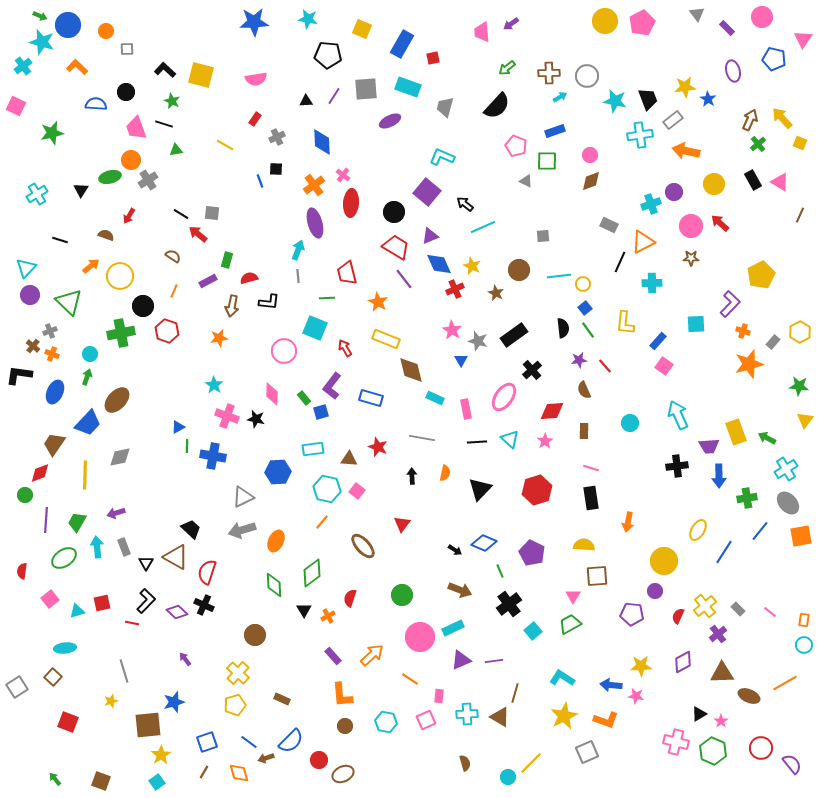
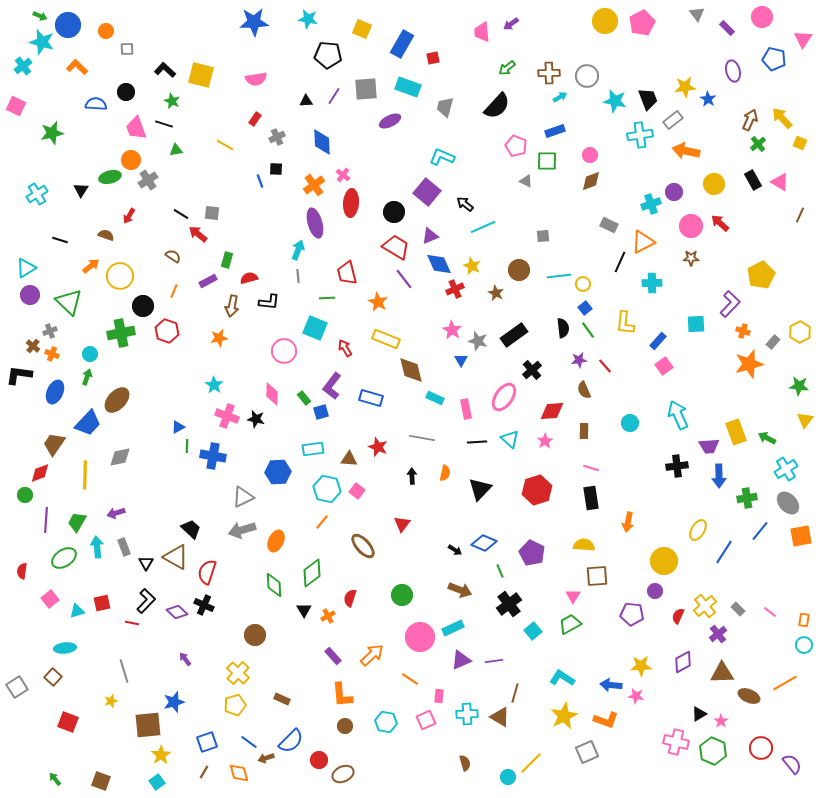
cyan triangle at (26, 268): rotated 15 degrees clockwise
pink square at (664, 366): rotated 18 degrees clockwise
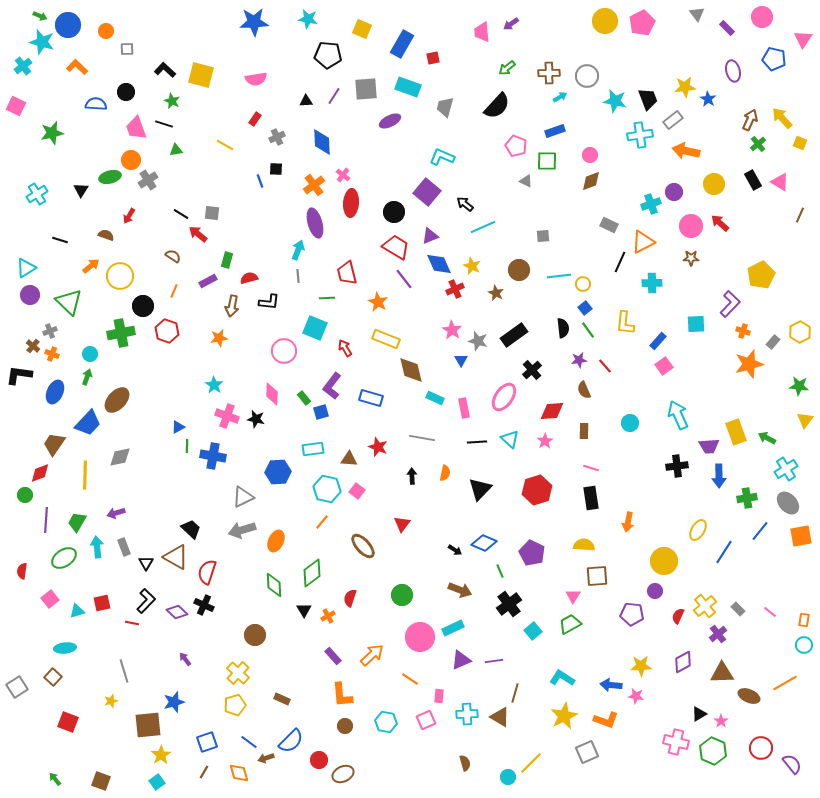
pink rectangle at (466, 409): moved 2 px left, 1 px up
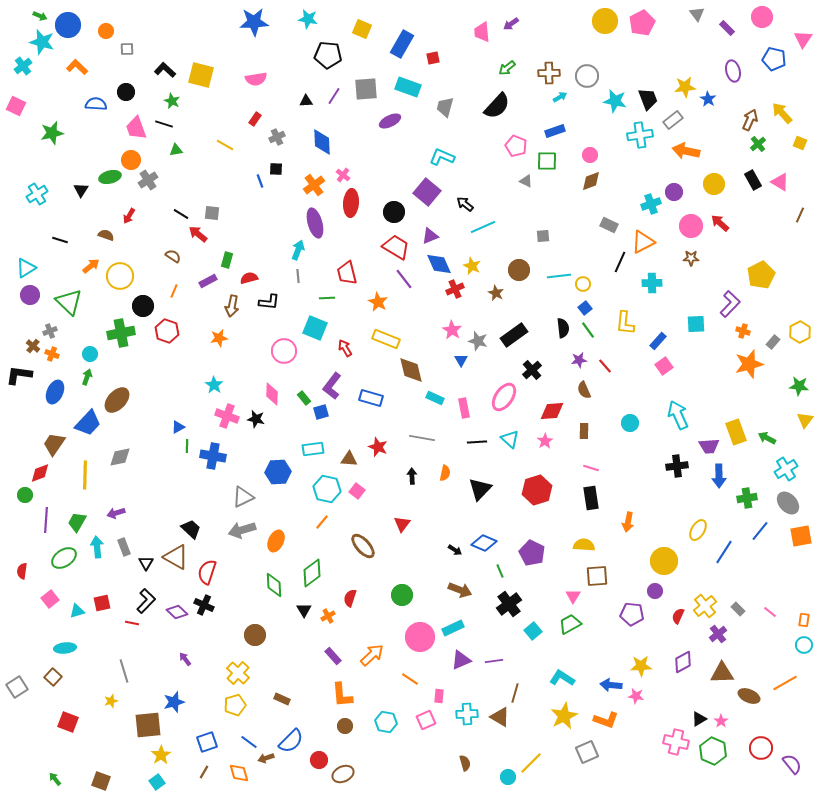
yellow arrow at (782, 118): moved 5 px up
black triangle at (699, 714): moved 5 px down
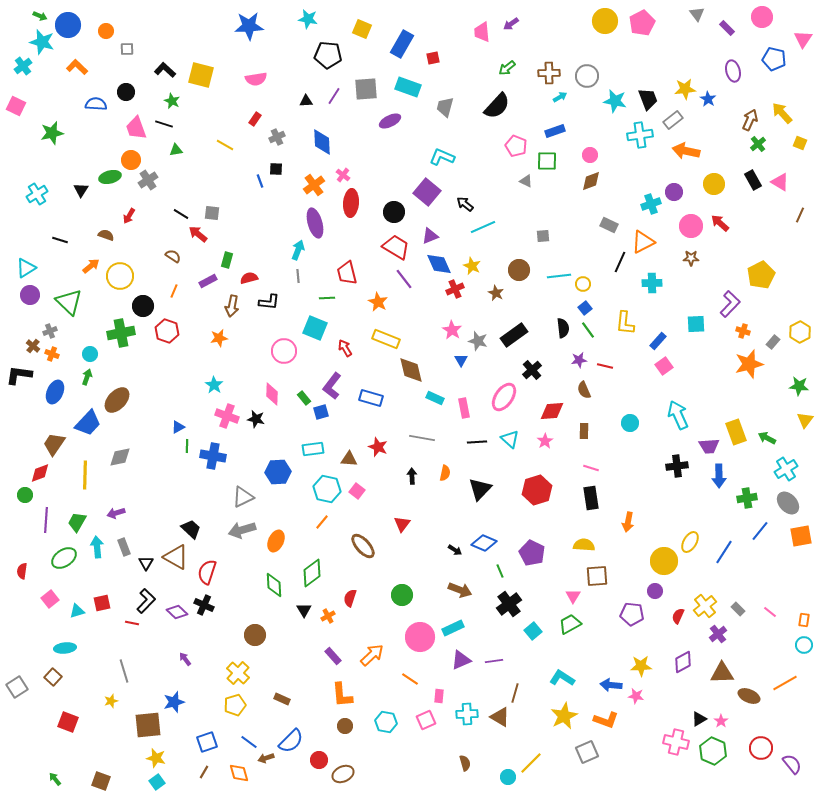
blue star at (254, 22): moved 5 px left, 4 px down
yellow star at (685, 87): moved 2 px down
red line at (605, 366): rotated 35 degrees counterclockwise
yellow ellipse at (698, 530): moved 8 px left, 12 px down
yellow star at (161, 755): moved 5 px left, 3 px down; rotated 24 degrees counterclockwise
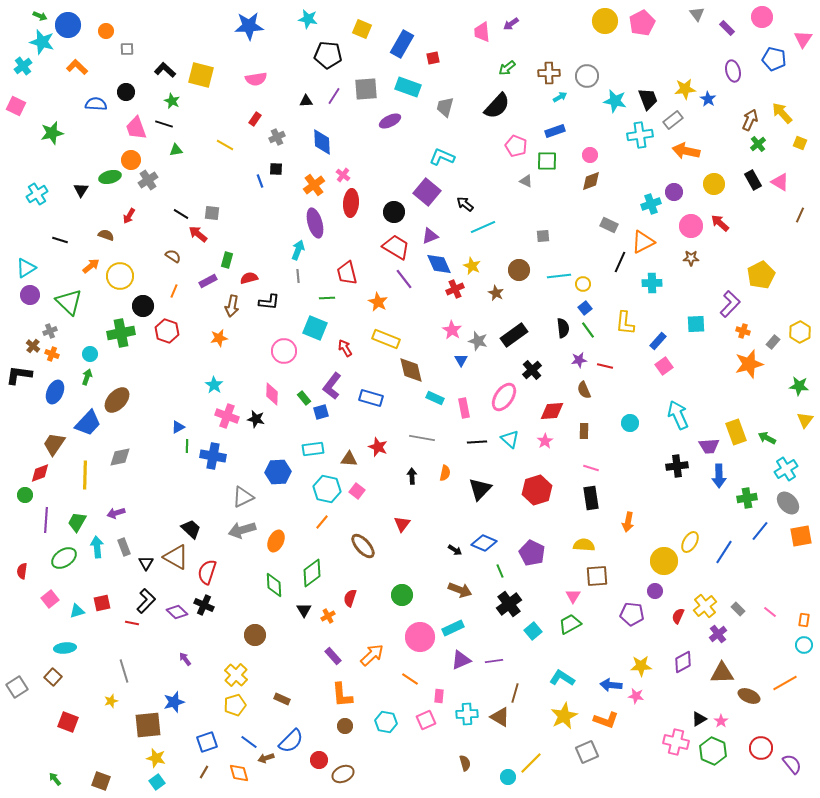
yellow cross at (238, 673): moved 2 px left, 2 px down
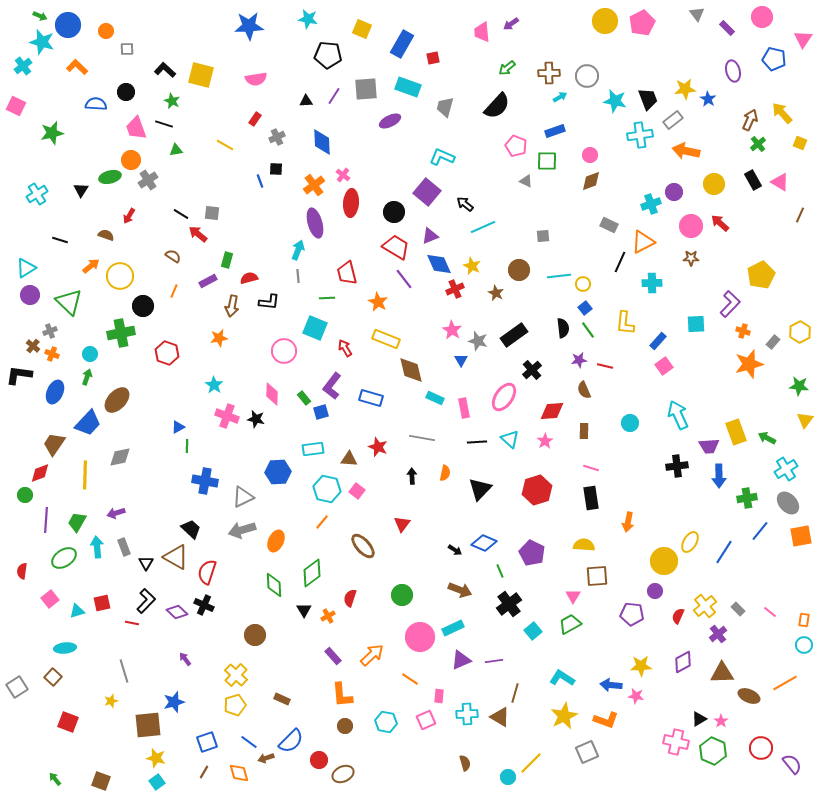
red hexagon at (167, 331): moved 22 px down
blue cross at (213, 456): moved 8 px left, 25 px down
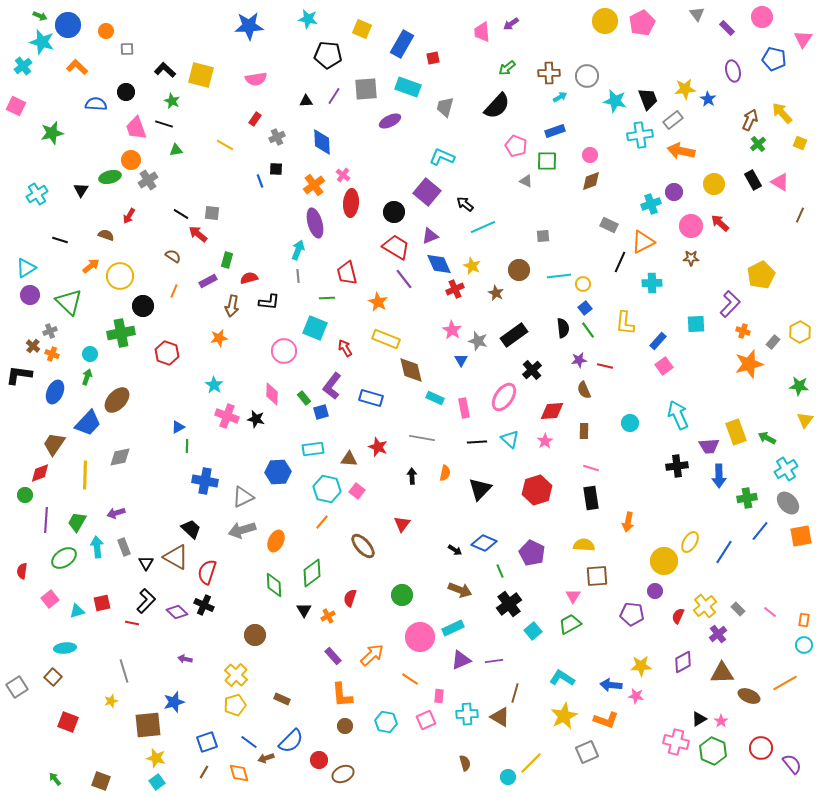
orange arrow at (686, 151): moved 5 px left
purple arrow at (185, 659): rotated 40 degrees counterclockwise
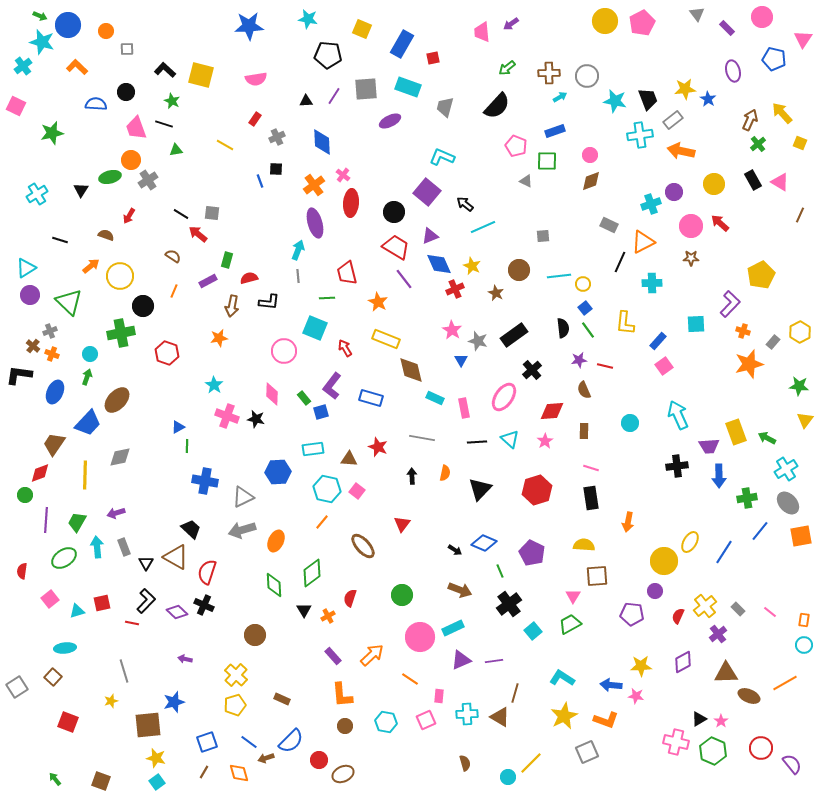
brown triangle at (722, 673): moved 4 px right
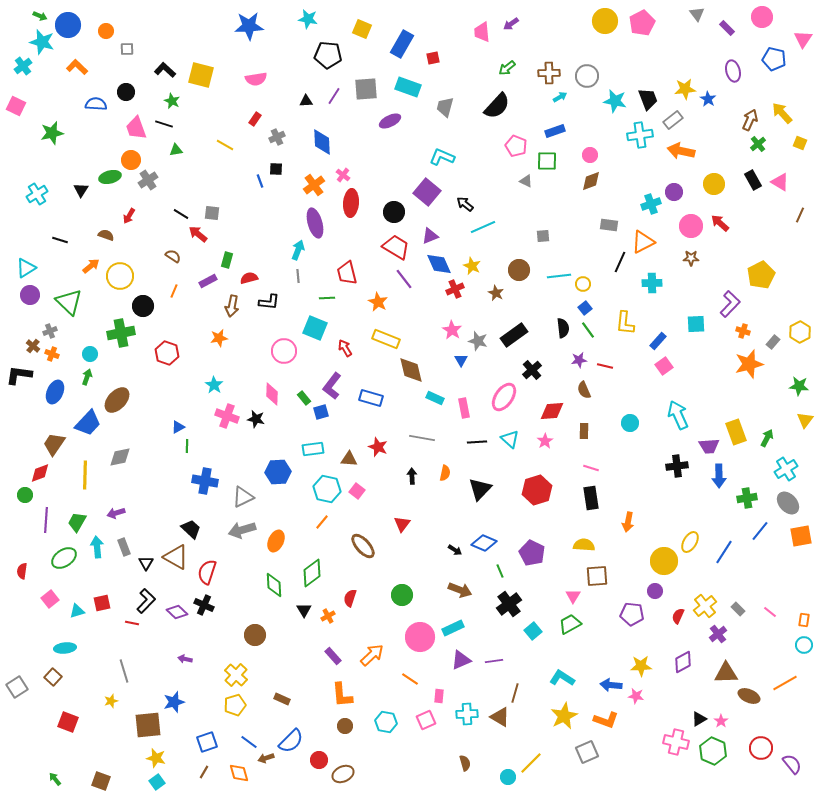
gray rectangle at (609, 225): rotated 18 degrees counterclockwise
green arrow at (767, 438): rotated 90 degrees clockwise
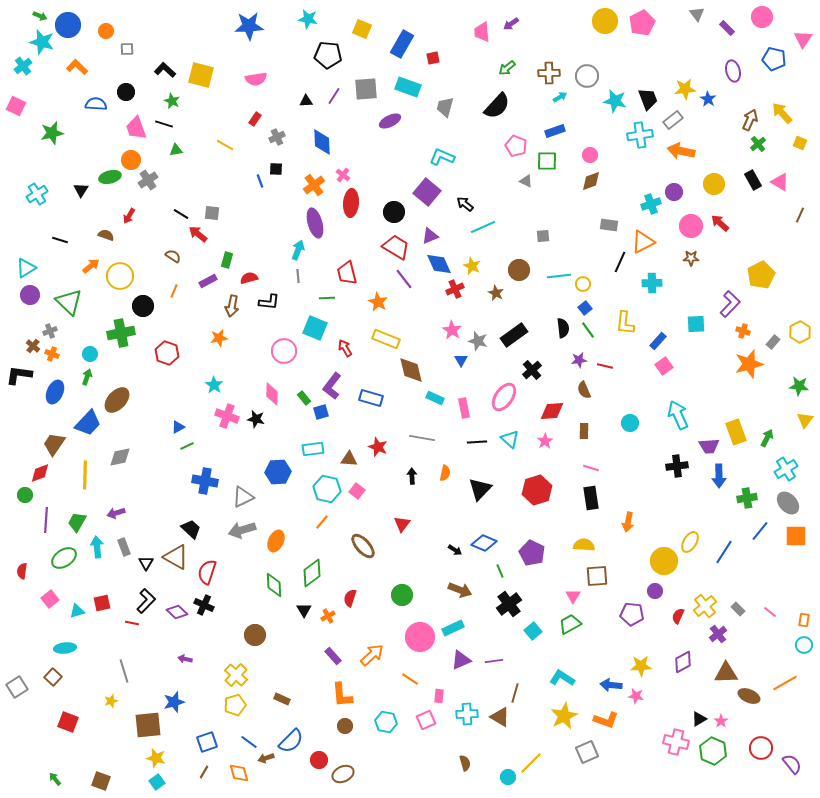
green line at (187, 446): rotated 64 degrees clockwise
orange square at (801, 536): moved 5 px left; rotated 10 degrees clockwise
